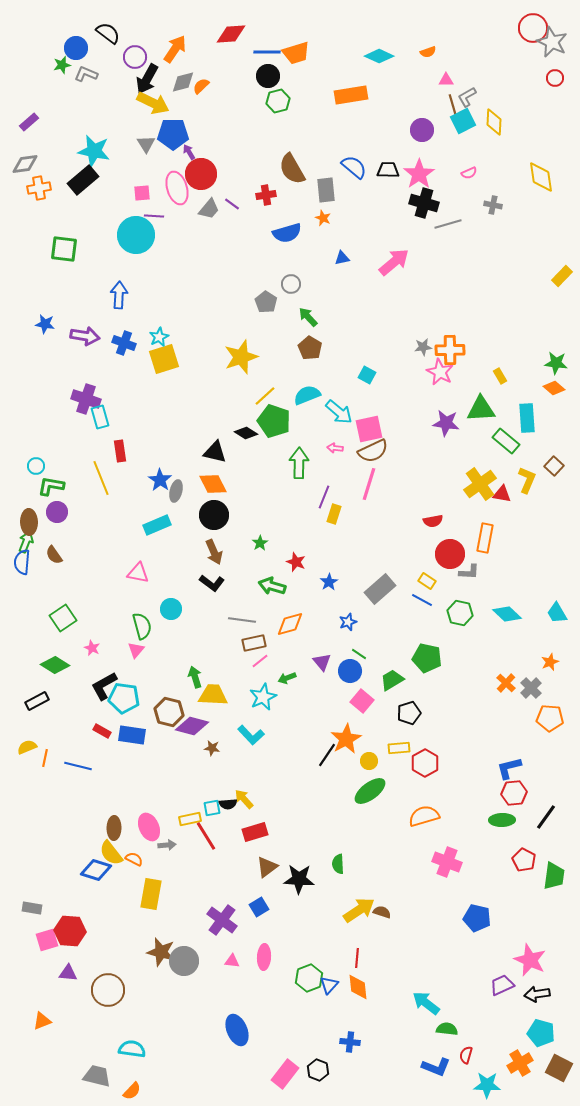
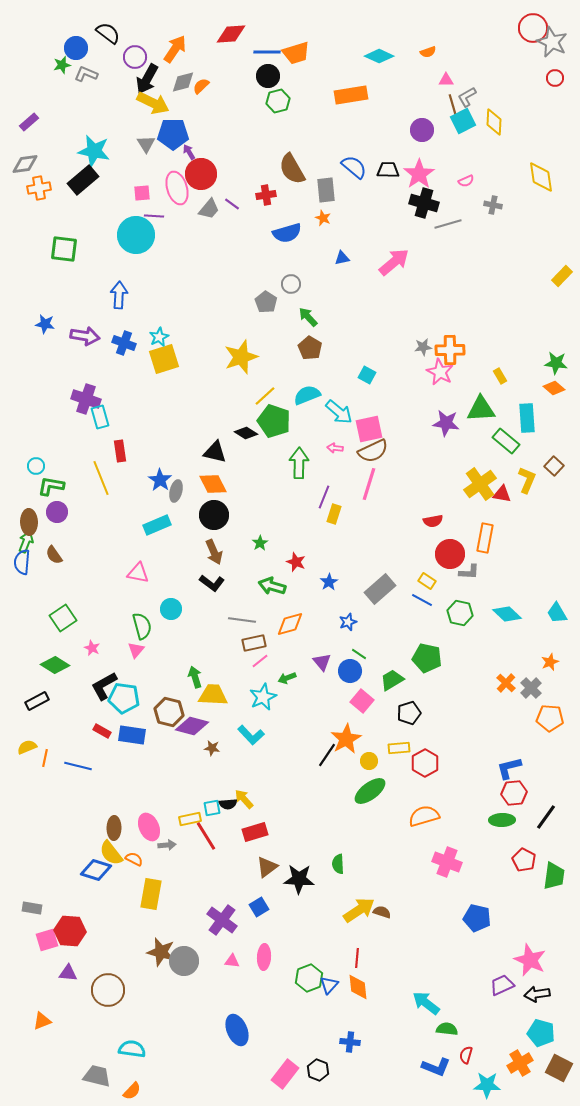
pink semicircle at (469, 173): moved 3 px left, 8 px down
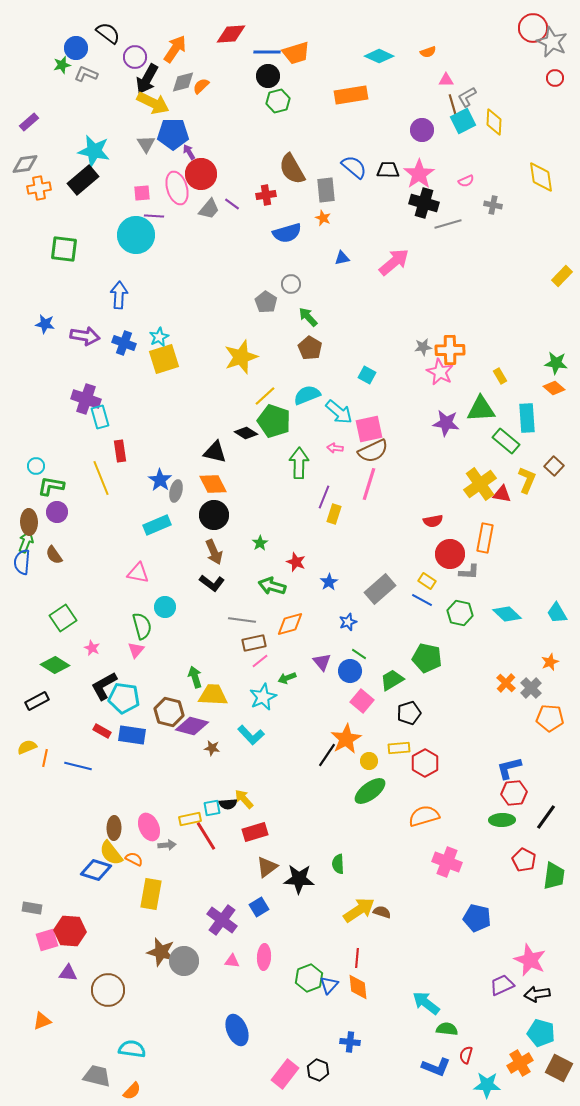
cyan circle at (171, 609): moved 6 px left, 2 px up
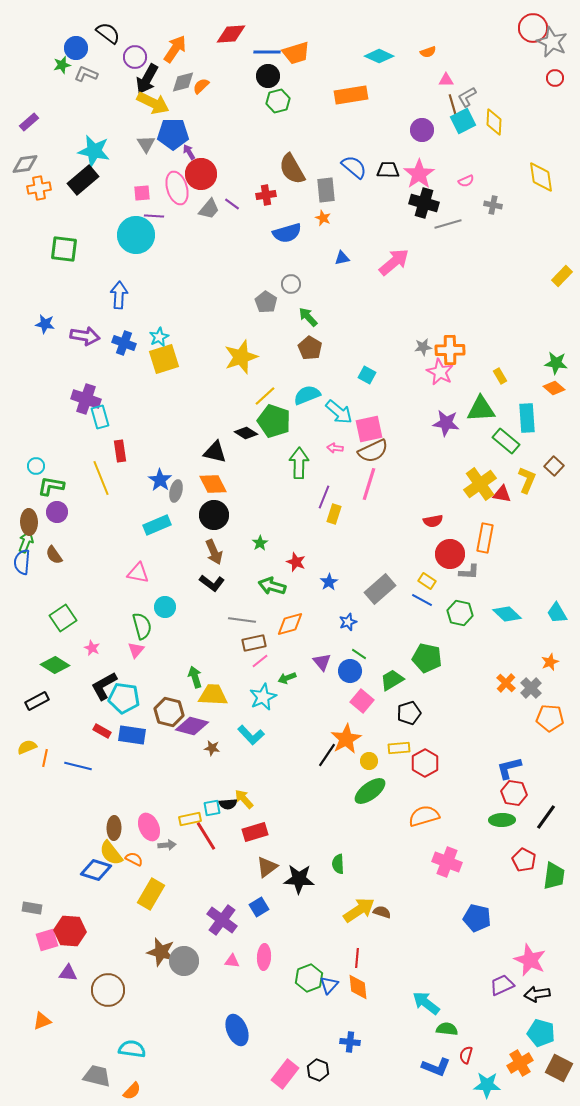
red hexagon at (514, 793): rotated 15 degrees clockwise
yellow rectangle at (151, 894): rotated 20 degrees clockwise
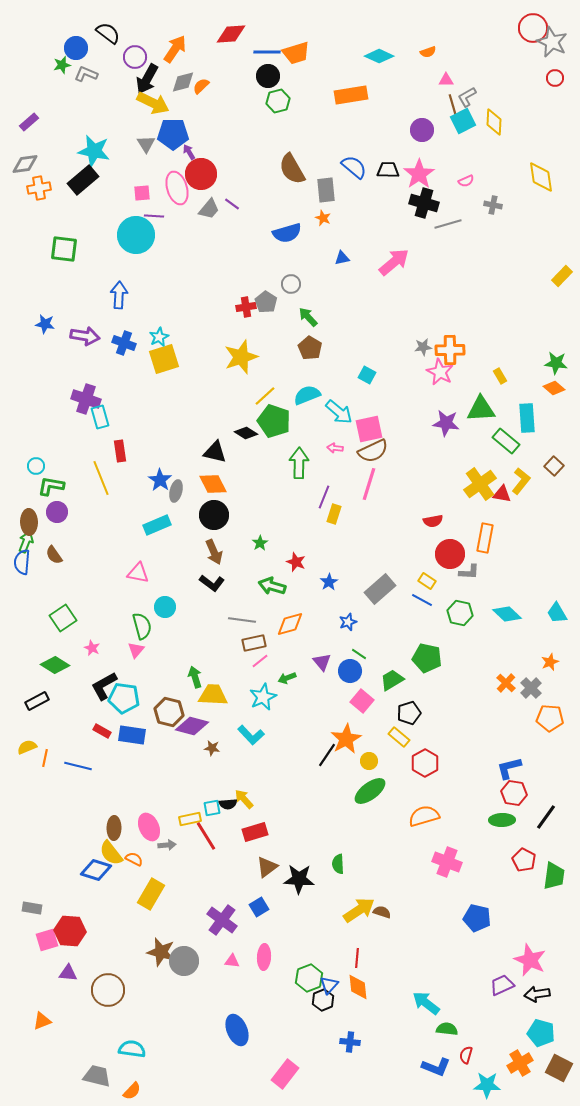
red cross at (266, 195): moved 20 px left, 112 px down
yellow L-shape at (527, 480): moved 6 px left, 1 px down; rotated 16 degrees clockwise
yellow rectangle at (399, 748): moved 11 px up; rotated 45 degrees clockwise
black hexagon at (318, 1070): moved 5 px right, 70 px up; rotated 15 degrees clockwise
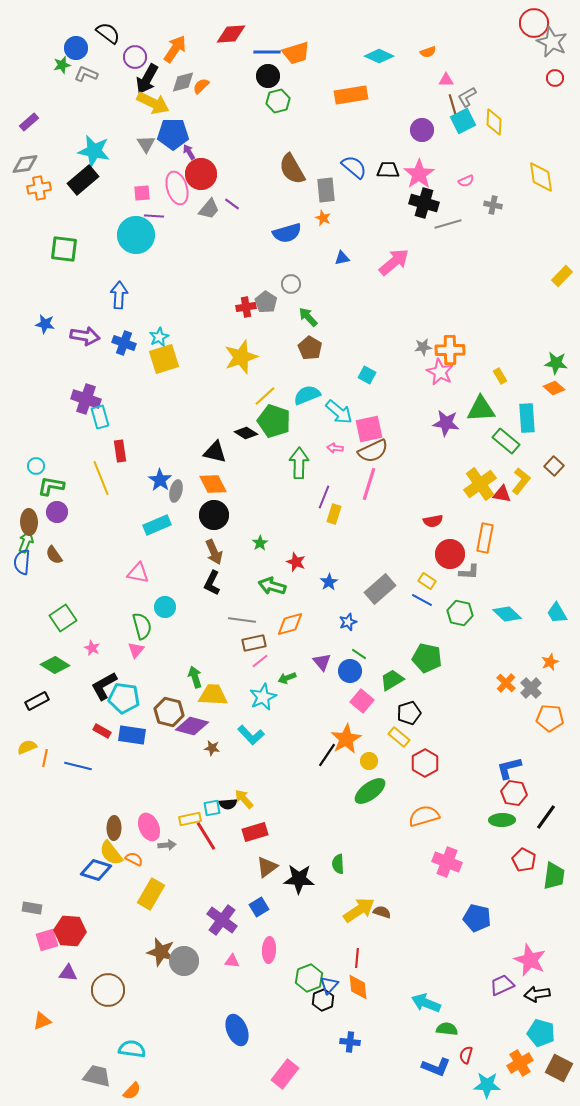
red circle at (533, 28): moved 1 px right, 5 px up
black L-shape at (212, 583): rotated 80 degrees clockwise
pink ellipse at (264, 957): moved 5 px right, 7 px up
cyan arrow at (426, 1003): rotated 16 degrees counterclockwise
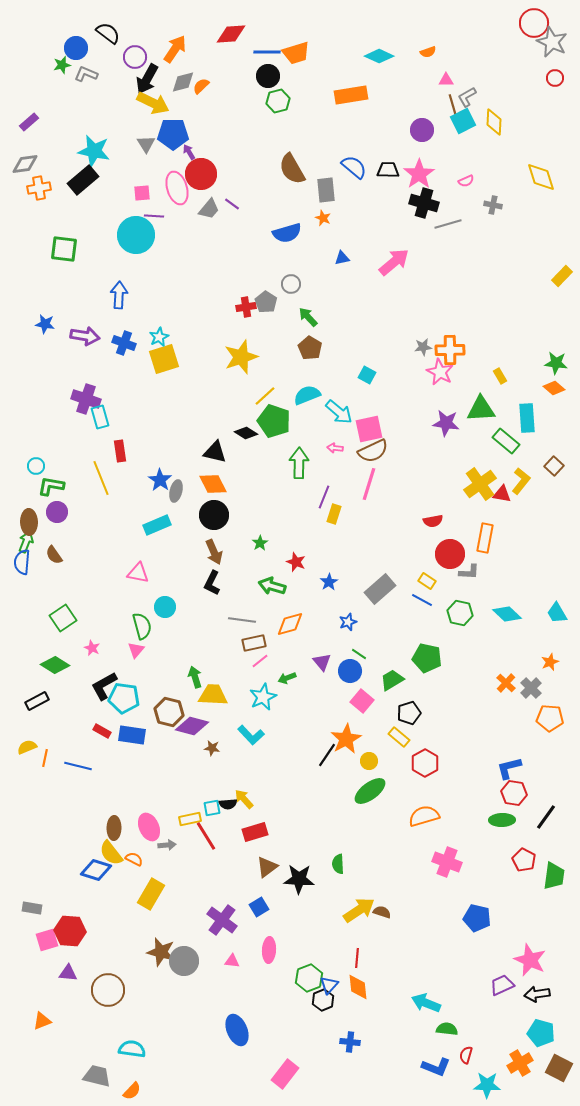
yellow diamond at (541, 177): rotated 8 degrees counterclockwise
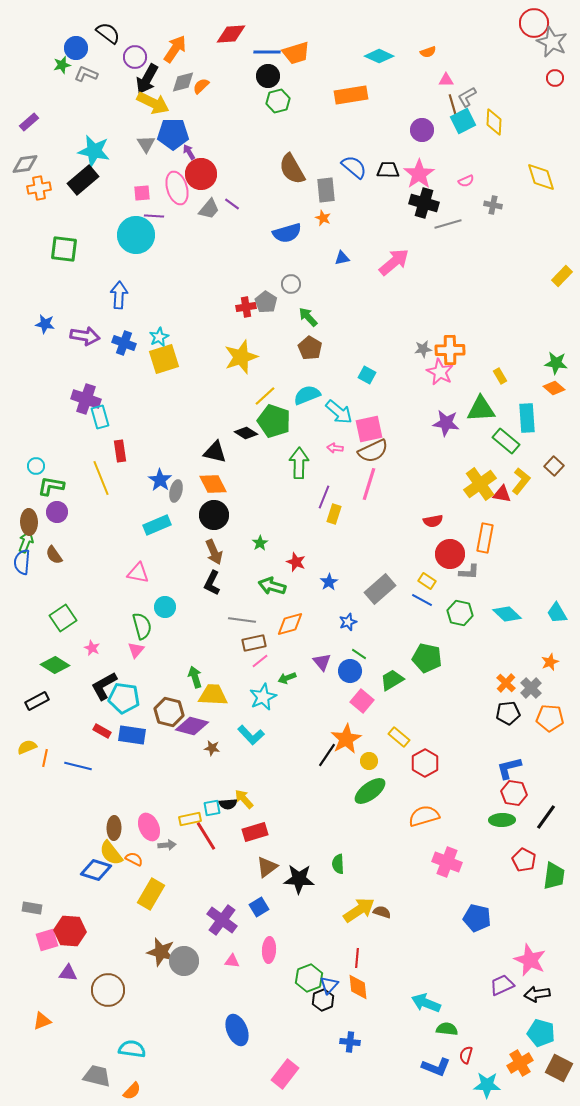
gray star at (423, 347): moved 2 px down
black pentagon at (409, 713): moved 99 px right; rotated 10 degrees clockwise
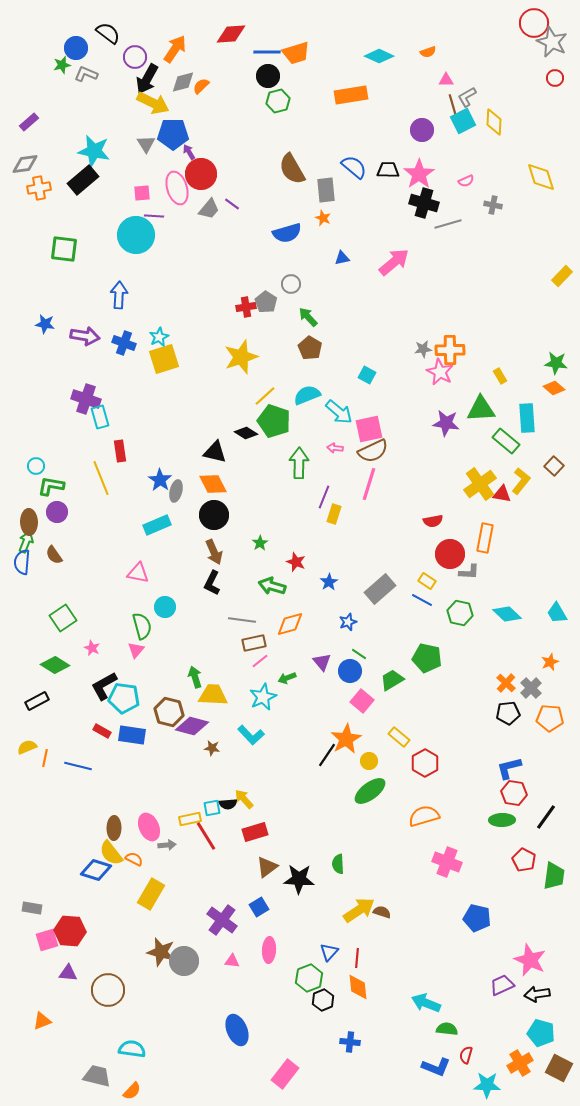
blue triangle at (329, 985): moved 33 px up
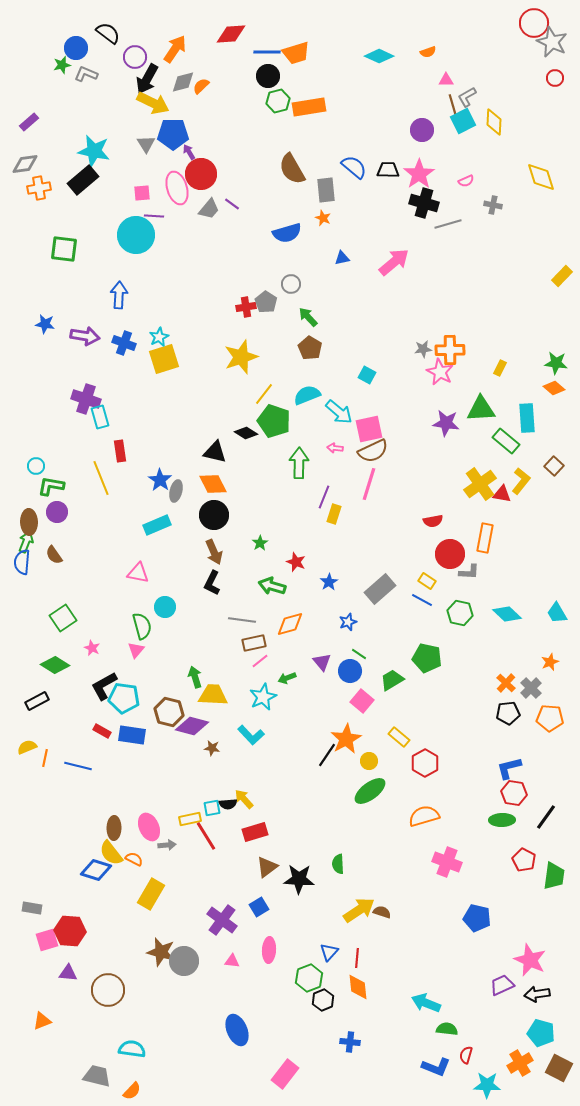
orange rectangle at (351, 95): moved 42 px left, 12 px down
yellow rectangle at (500, 376): moved 8 px up; rotated 56 degrees clockwise
yellow line at (265, 396): moved 1 px left, 2 px up; rotated 10 degrees counterclockwise
